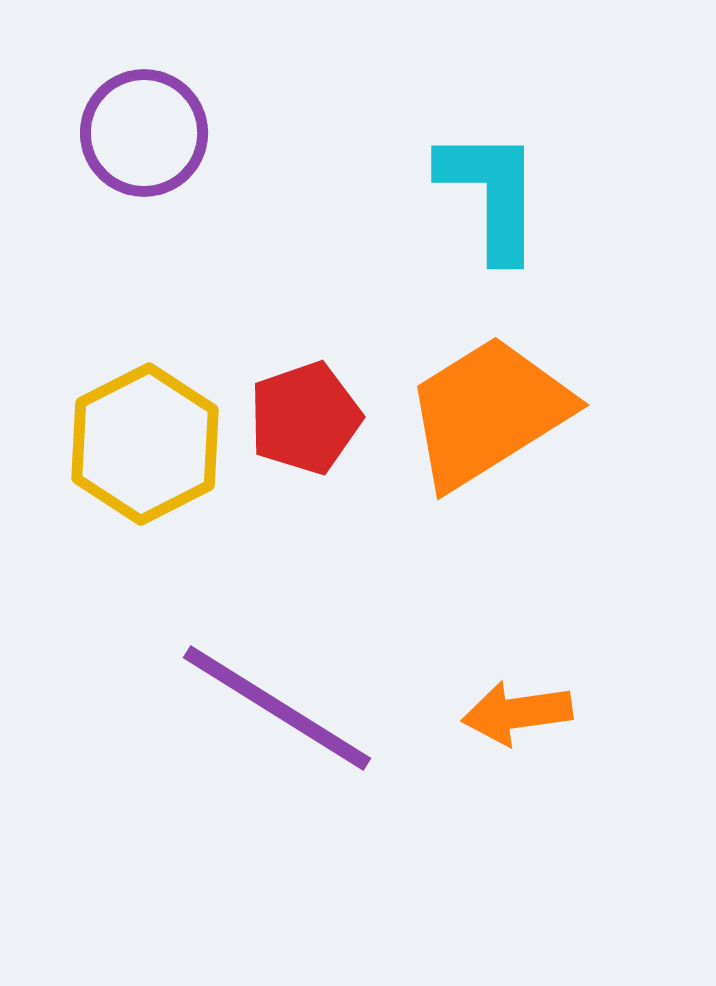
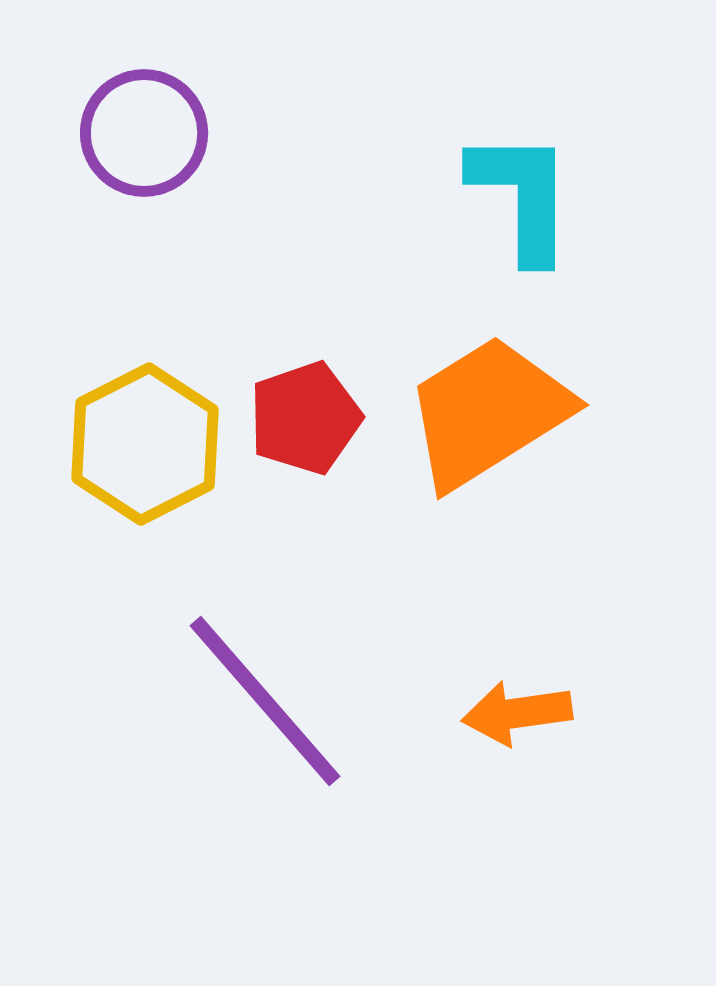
cyan L-shape: moved 31 px right, 2 px down
purple line: moved 12 px left, 7 px up; rotated 17 degrees clockwise
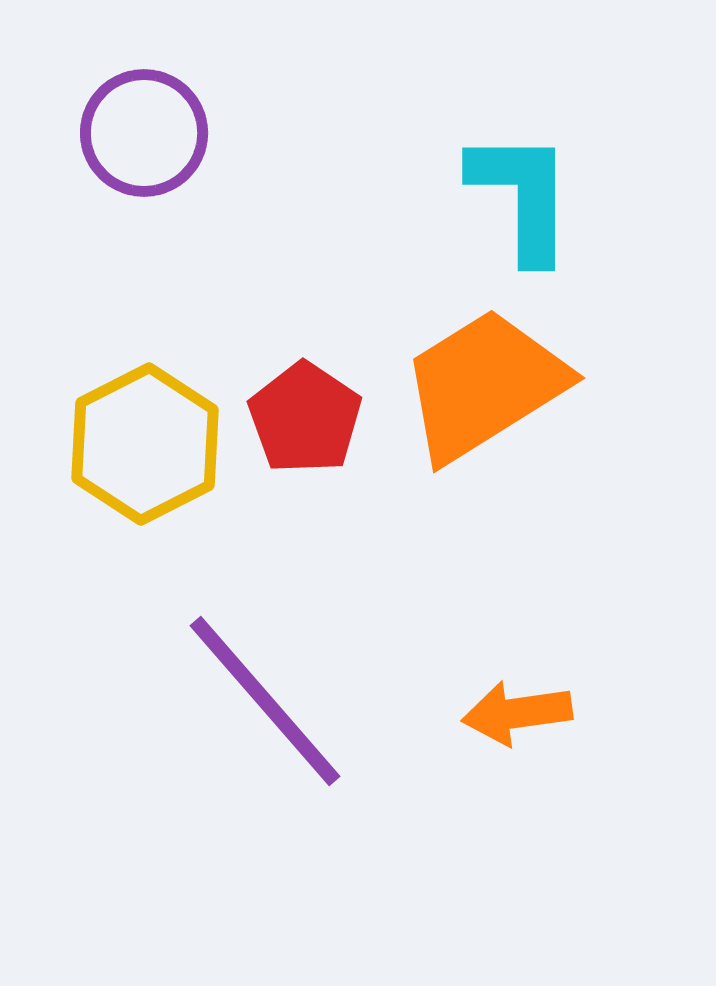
orange trapezoid: moved 4 px left, 27 px up
red pentagon: rotated 19 degrees counterclockwise
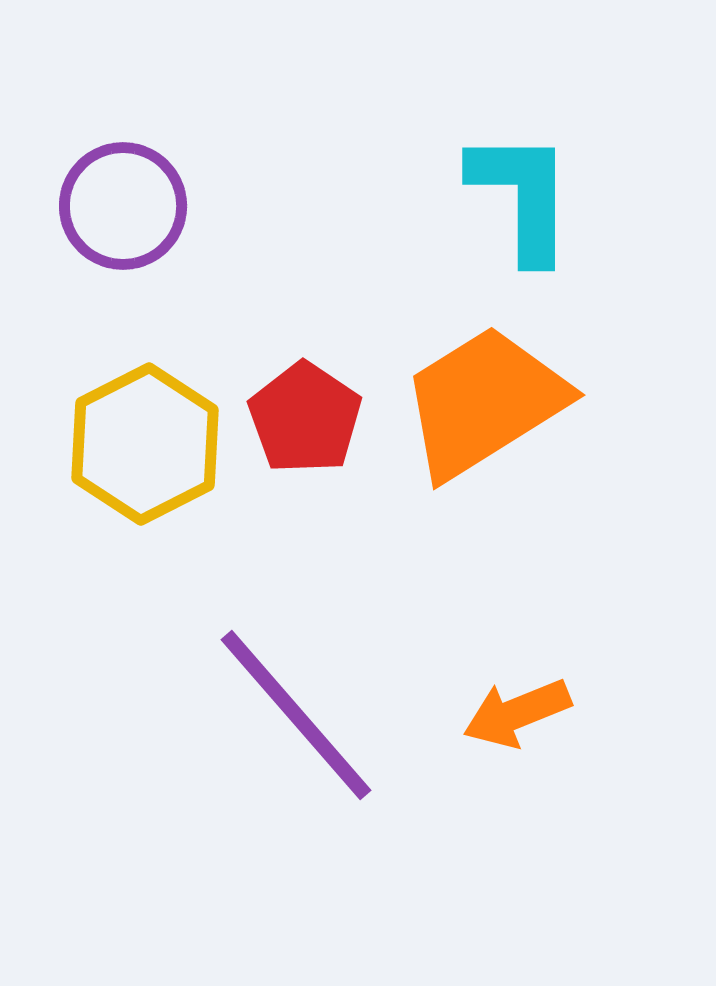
purple circle: moved 21 px left, 73 px down
orange trapezoid: moved 17 px down
purple line: moved 31 px right, 14 px down
orange arrow: rotated 14 degrees counterclockwise
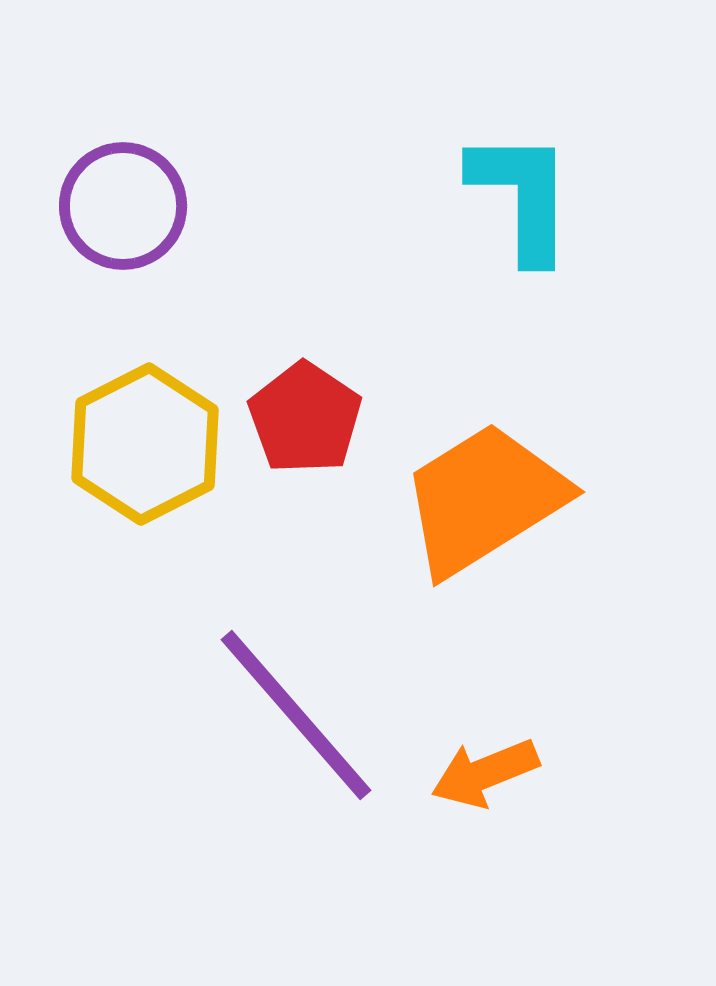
orange trapezoid: moved 97 px down
orange arrow: moved 32 px left, 60 px down
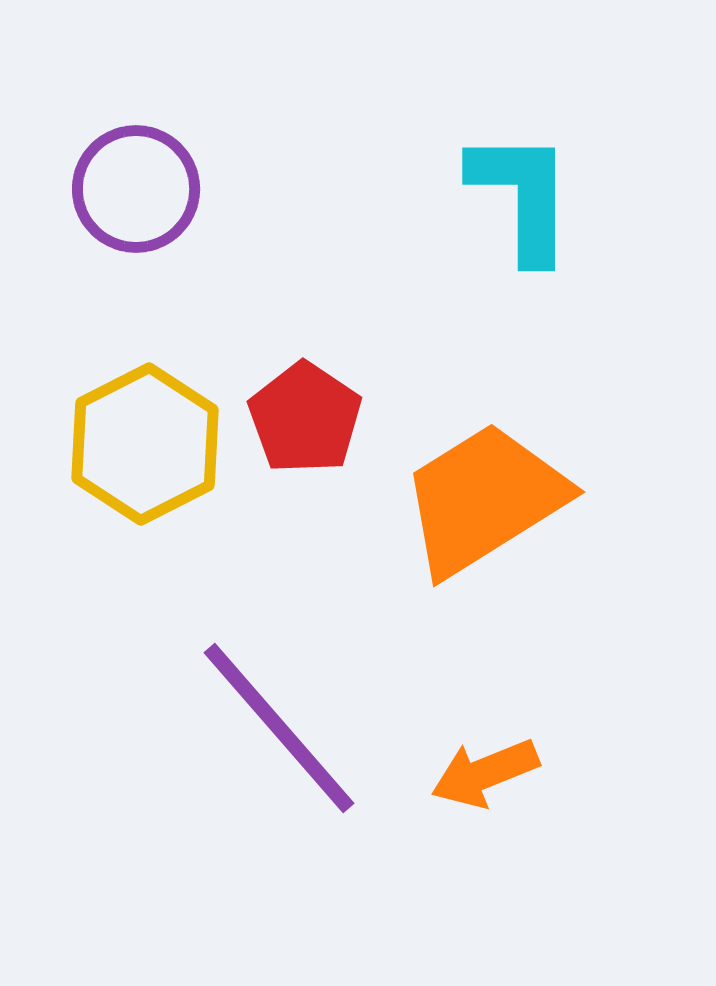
purple circle: moved 13 px right, 17 px up
purple line: moved 17 px left, 13 px down
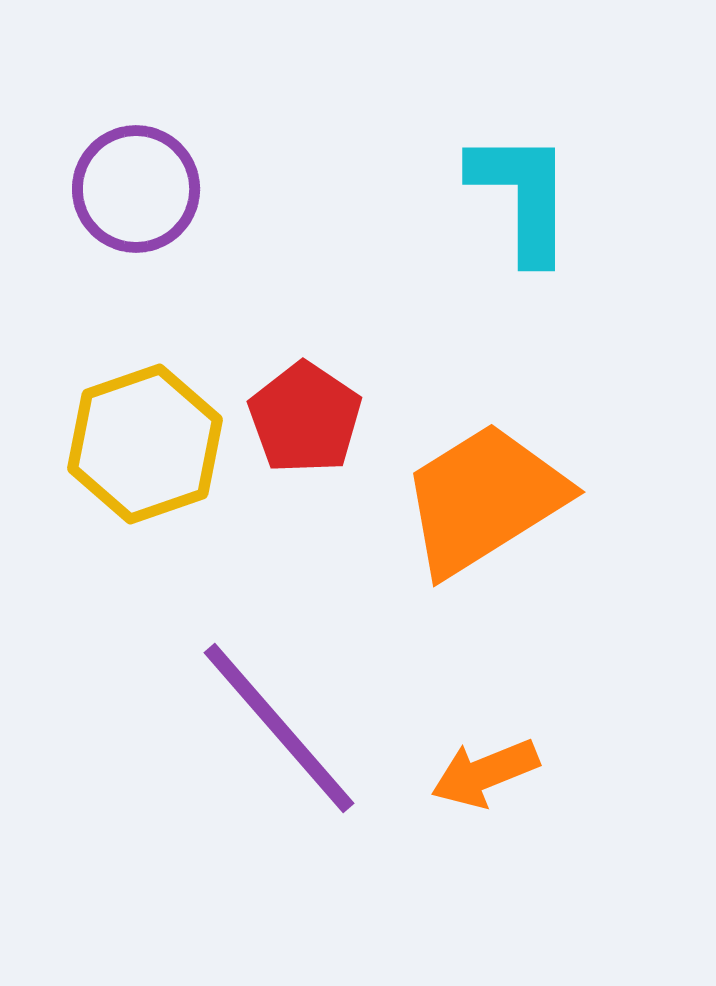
yellow hexagon: rotated 8 degrees clockwise
